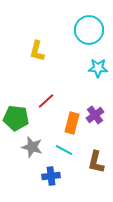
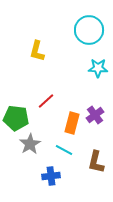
gray star: moved 2 px left, 3 px up; rotated 25 degrees clockwise
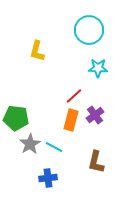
red line: moved 28 px right, 5 px up
orange rectangle: moved 1 px left, 3 px up
cyan line: moved 10 px left, 3 px up
blue cross: moved 3 px left, 2 px down
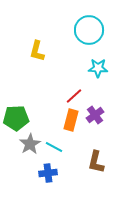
green pentagon: rotated 10 degrees counterclockwise
blue cross: moved 5 px up
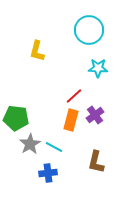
green pentagon: rotated 10 degrees clockwise
